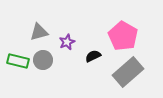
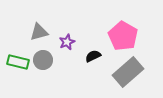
green rectangle: moved 1 px down
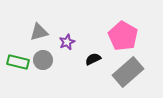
black semicircle: moved 3 px down
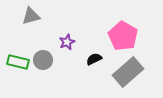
gray triangle: moved 8 px left, 16 px up
black semicircle: moved 1 px right
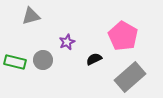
green rectangle: moved 3 px left
gray rectangle: moved 2 px right, 5 px down
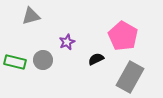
black semicircle: moved 2 px right
gray rectangle: rotated 20 degrees counterclockwise
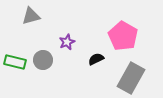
gray rectangle: moved 1 px right, 1 px down
